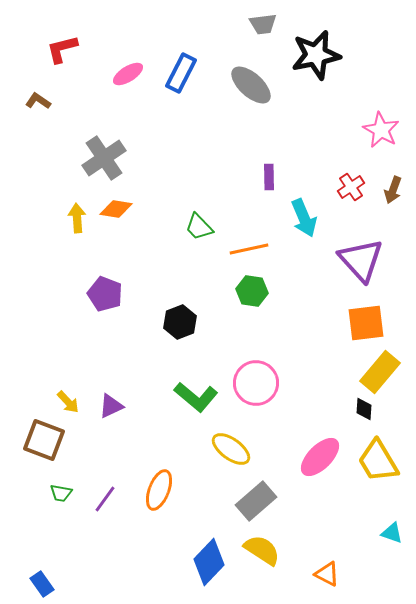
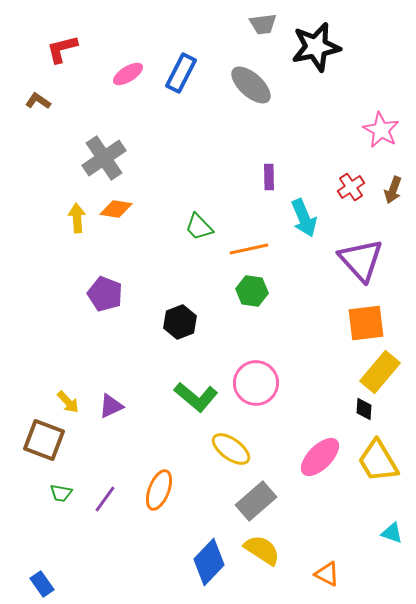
black star at (316, 55): moved 8 px up
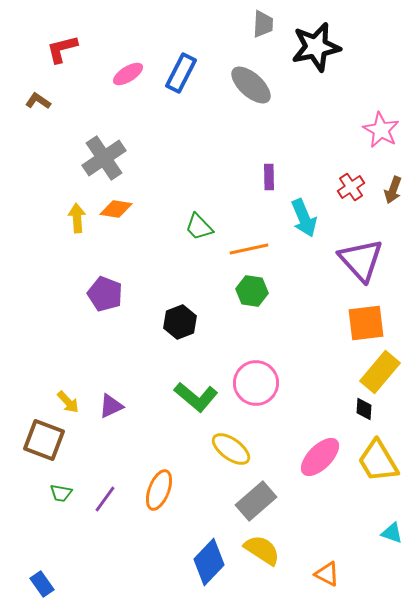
gray trapezoid at (263, 24): rotated 80 degrees counterclockwise
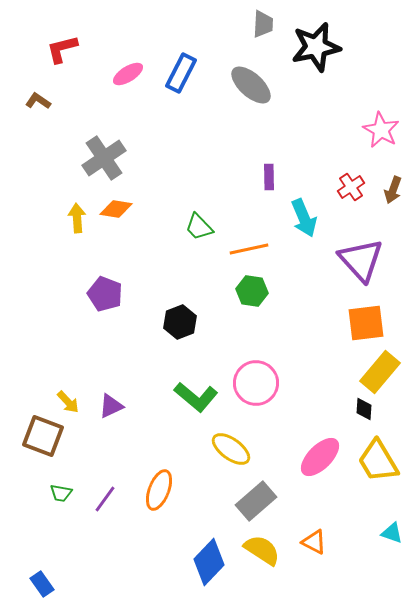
brown square at (44, 440): moved 1 px left, 4 px up
orange triangle at (327, 574): moved 13 px left, 32 px up
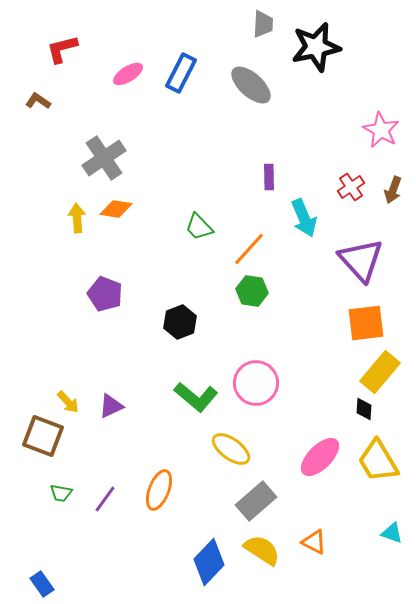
orange line at (249, 249): rotated 36 degrees counterclockwise
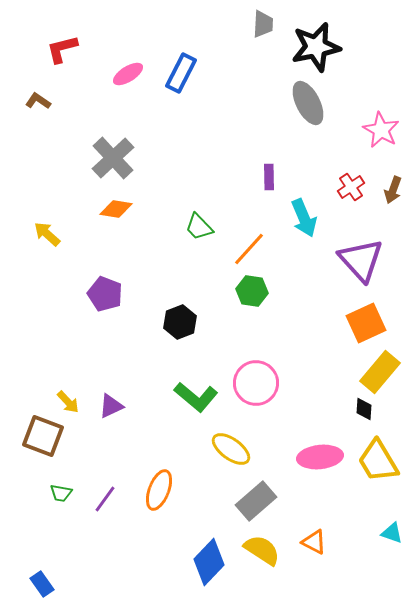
gray ellipse at (251, 85): moved 57 px right, 18 px down; rotated 21 degrees clockwise
gray cross at (104, 158): moved 9 px right; rotated 9 degrees counterclockwise
yellow arrow at (77, 218): moved 30 px left, 16 px down; rotated 44 degrees counterclockwise
orange square at (366, 323): rotated 18 degrees counterclockwise
pink ellipse at (320, 457): rotated 39 degrees clockwise
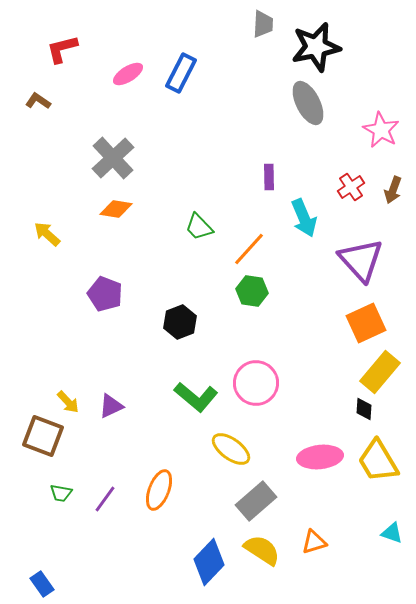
orange triangle at (314, 542): rotated 44 degrees counterclockwise
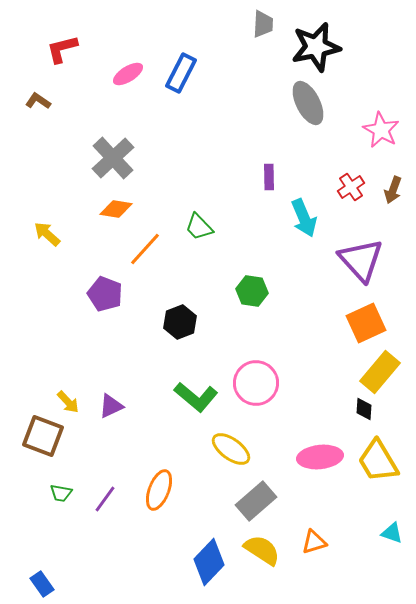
orange line at (249, 249): moved 104 px left
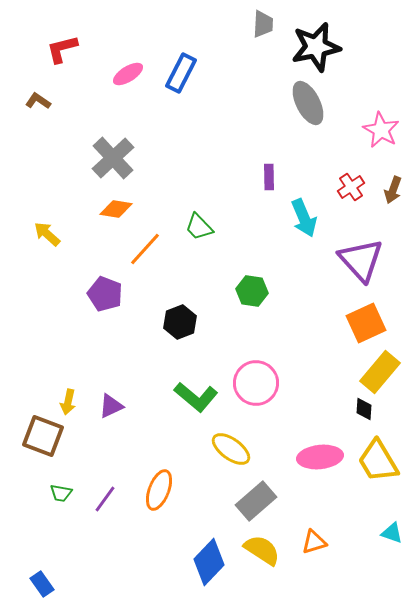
yellow arrow at (68, 402): rotated 55 degrees clockwise
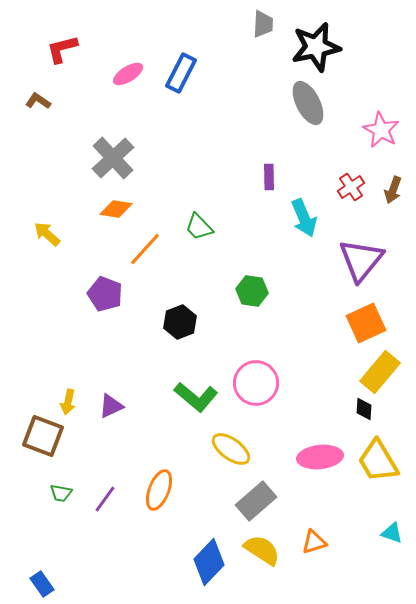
purple triangle at (361, 260): rotated 21 degrees clockwise
